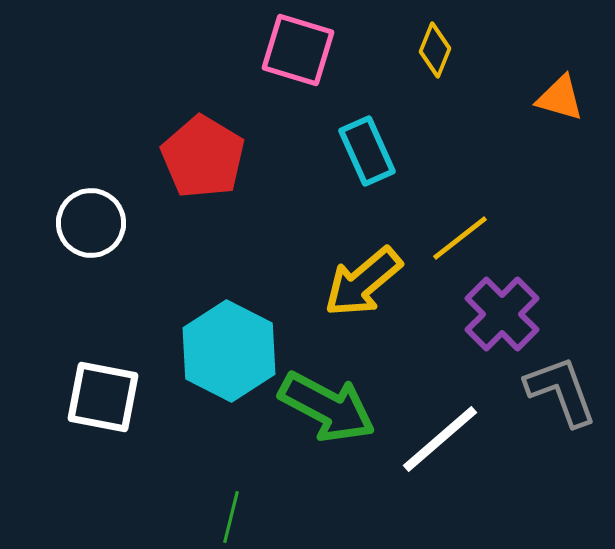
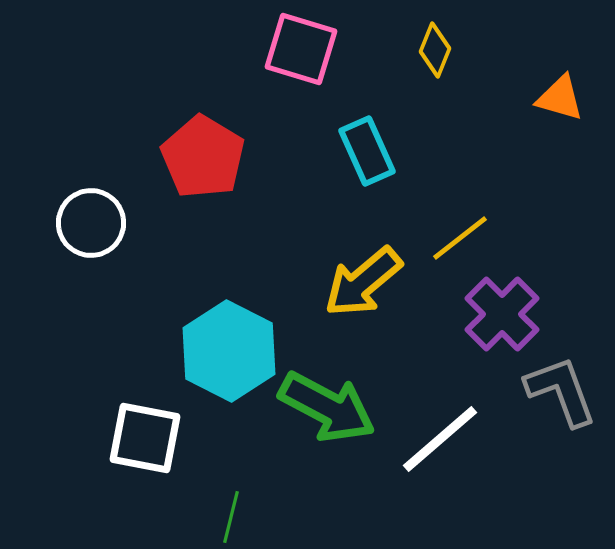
pink square: moved 3 px right, 1 px up
white square: moved 42 px right, 41 px down
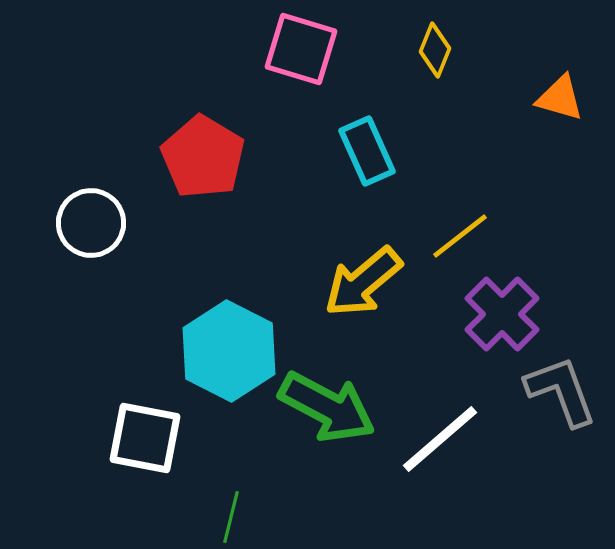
yellow line: moved 2 px up
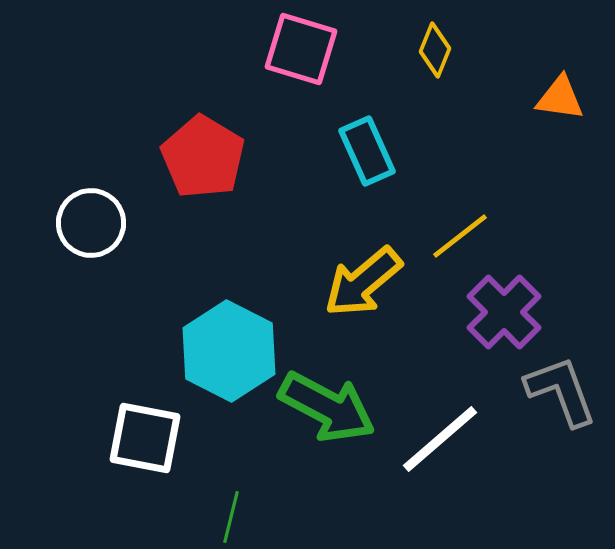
orange triangle: rotated 8 degrees counterclockwise
purple cross: moved 2 px right, 2 px up
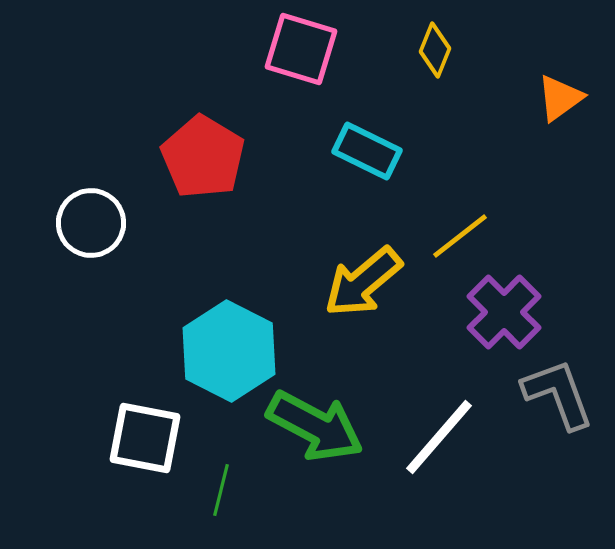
orange triangle: rotated 44 degrees counterclockwise
cyan rectangle: rotated 40 degrees counterclockwise
gray L-shape: moved 3 px left, 3 px down
green arrow: moved 12 px left, 19 px down
white line: moved 1 px left, 2 px up; rotated 8 degrees counterclockwise
green line: moved 10 px left, 27 px up
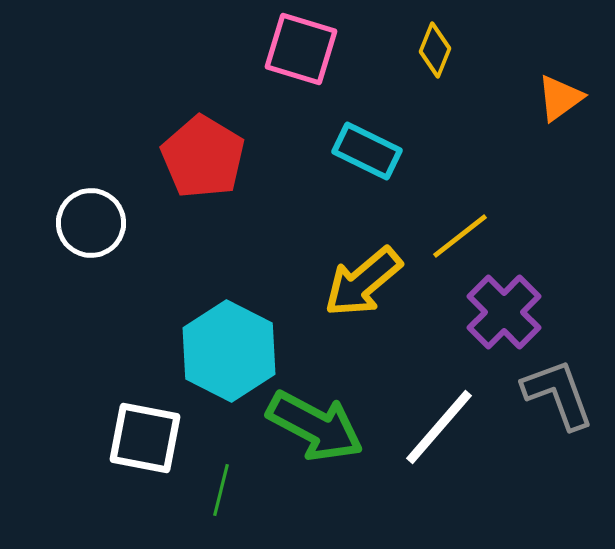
white line: moved 10 px up
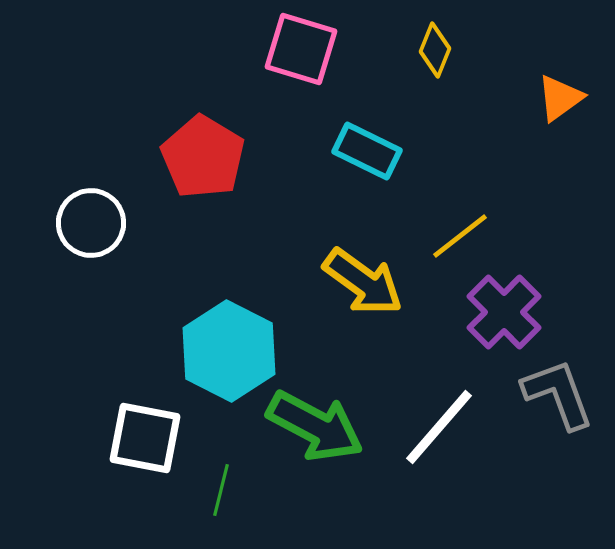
yellow arrow: rotated 104 degrees counterclockwise
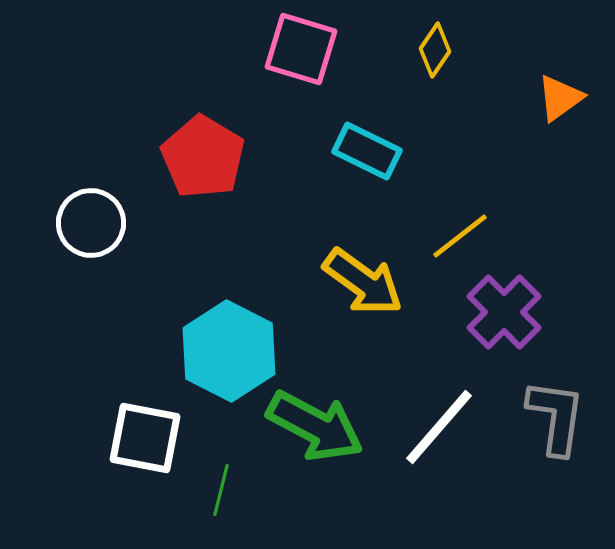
yellow diamond: rotated 12 degrees clockwise
gray L-shape: moved 2 px left, 23 px down; rotated 28 degrees clockwise
